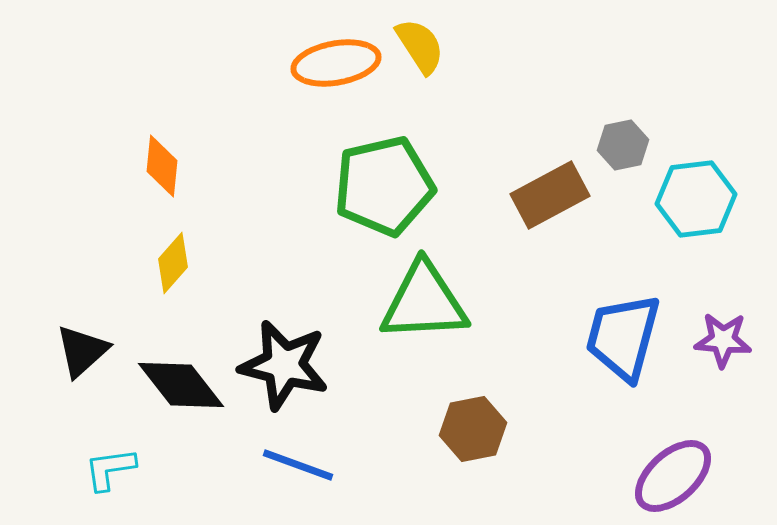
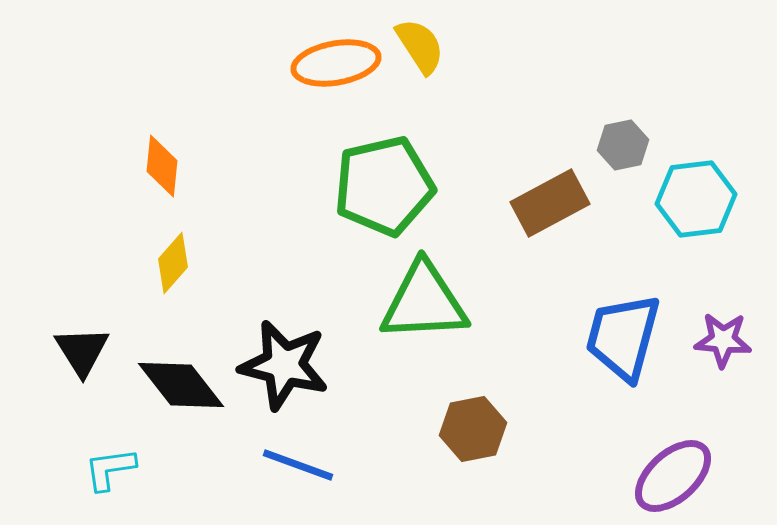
brown rectangle: moved 8 px down
black triangle: rotated 20 degrees counterclockwise
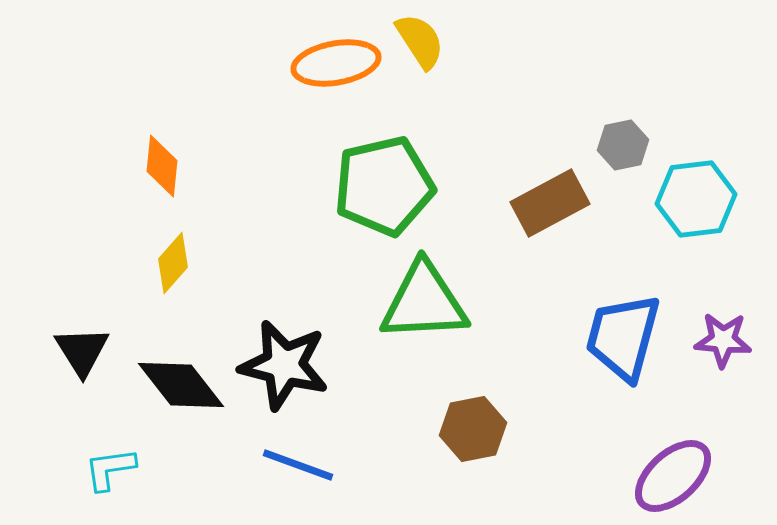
yellow semicircle: moved 5 px up
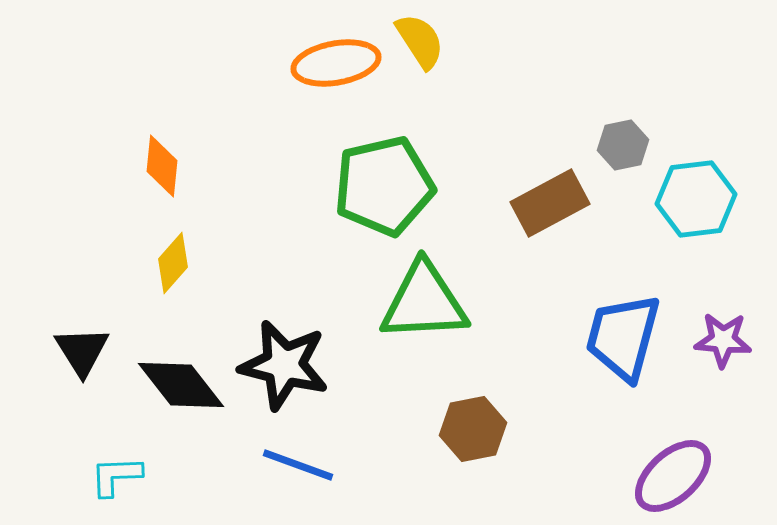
cyan L-shape: moved 6 px right, 7 px down; rotated 6 degrees clockwise
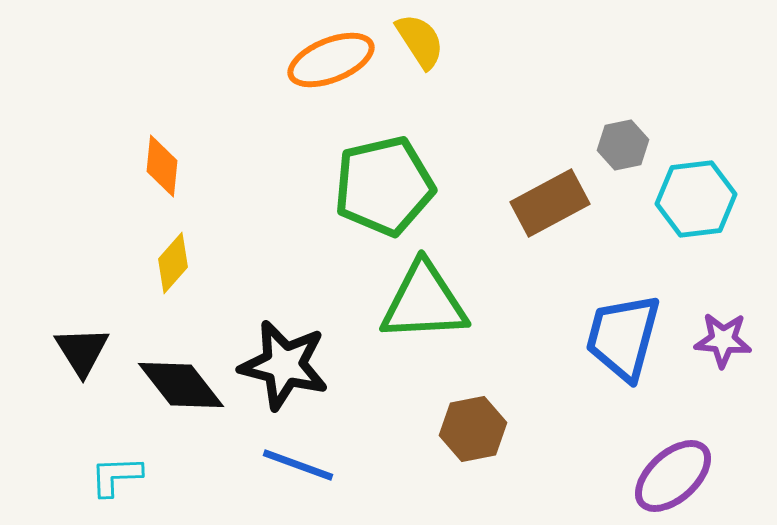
orange ellipse: moved 5 px left, 3 px up; rotated 12 degrees counterclockwise
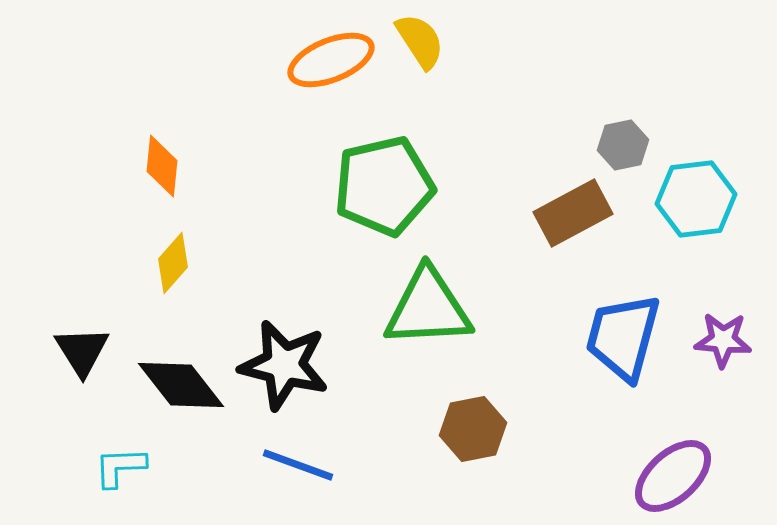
brown rectangle: moved 23 px right, 10 px down
green triangle: moved 4 px right, 6 px down
cyan L-shape: moved 4 px right, 9 px up
